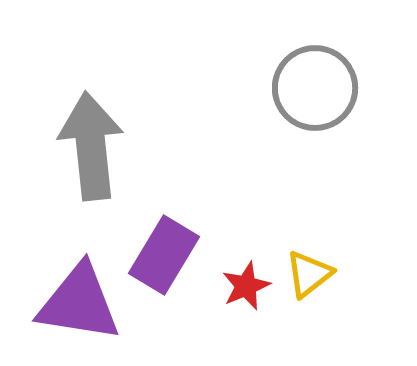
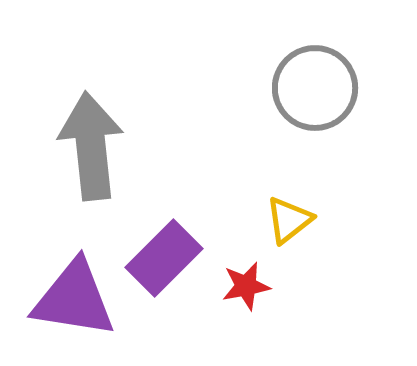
purple rectangle: moved 3 px down; rotated 14 degrees clockwise
yellow triangle: moved 20 px left, 54 px up
red star: rotated 12 degrees clockwise
purple triangle: moved 5 px left, 4 px up
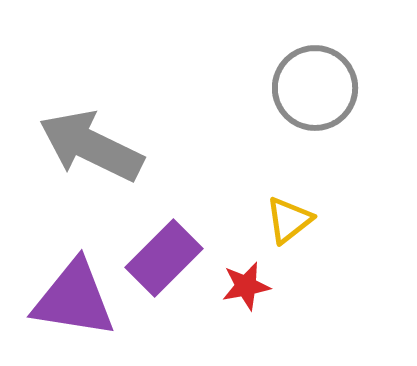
gray arrow: rotated 58 degrees counterclockwise
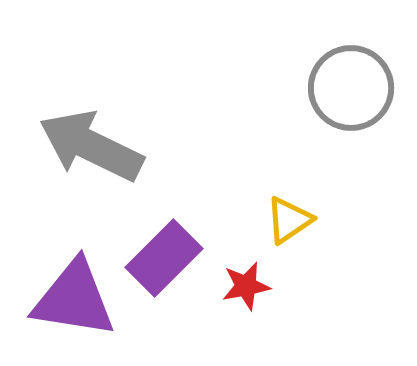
gray circle: moved 36 px right
yellow triangle: rotated 4 degrees clockwise
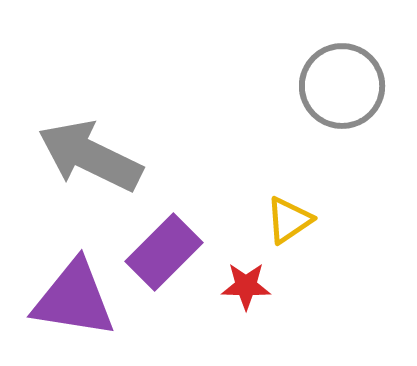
gray circle: moved 9 px left, 2 px up
gray arrow: moved 1 px left, 10 px down
purple rectangle: moved 6 px up
red star: rotated 12 degrees clockwise
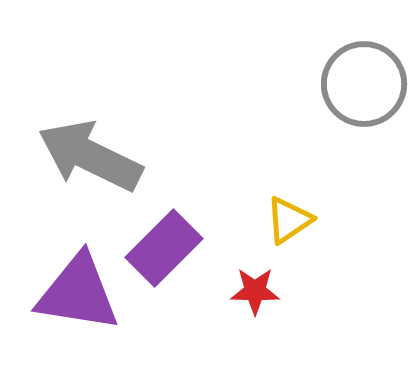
gray circle: moved 22 px right, 2 px up
purple rectangle: moved 4 px up
red star: moved 9 px right, 5 px down
purple triangle: moved 4 px right, 6 px up
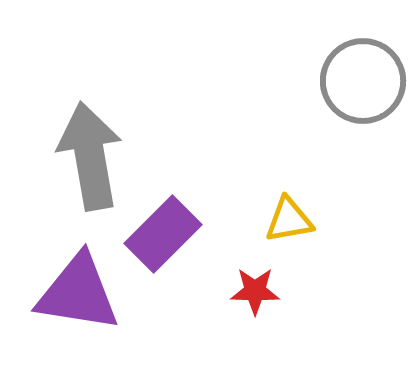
gray circle: moved 1 px left, 3 px up
gray arrow: rotated 54 degrees clockwise
yellow triangle: rotated 24 degrees clockwise
purple rectangle: moved 1 px left, 14 px up
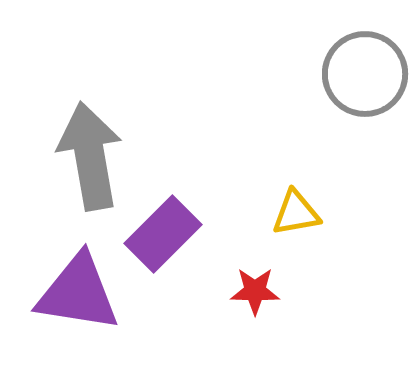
gray circle: moved 2 px right, 7 px up
yellow triangle: moved 7 px right, 7 px up
